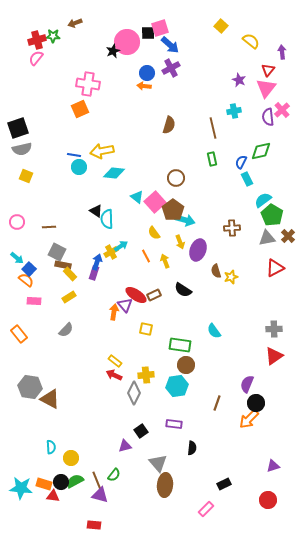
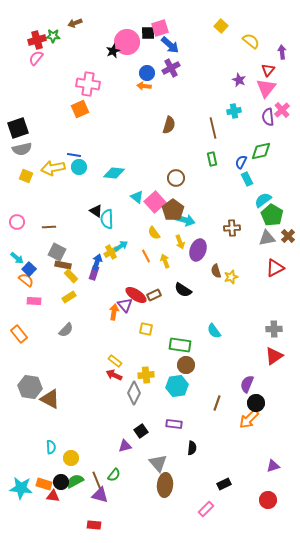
yellow arrow at (102, 151): moved 49 px left, 17 px down
yellow rectangle at (70, 274): moved 1 px right, 2 px down
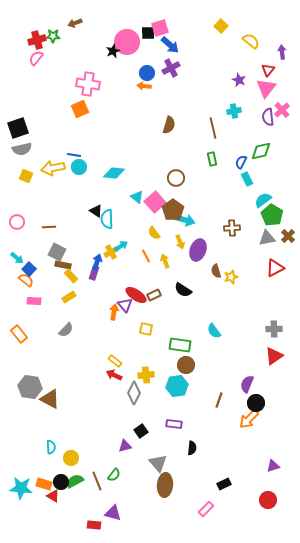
brown line at (217, 403): moved 2 px right, 3 px up
purple triangle at (100, 495): moved 13 px right, 18 px down
red triangle at (53, 496): rotated 24 degrees clockwise
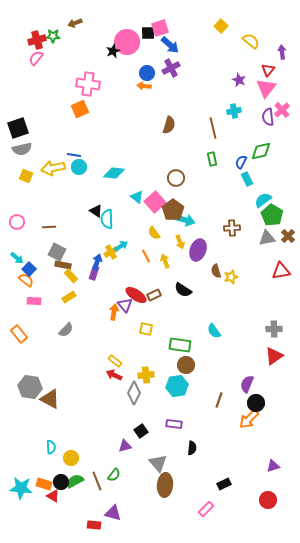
red triangle at (275, 268): moved 6 px right, 3 px down; rotated 18 degrees clockwise
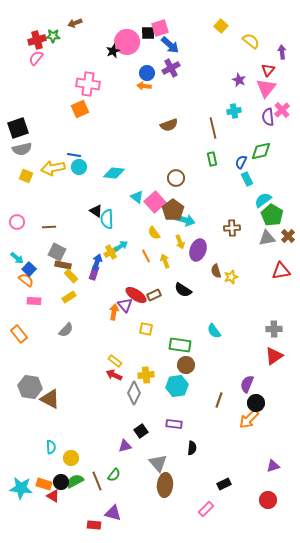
brown semicircle at (169, 125): rotated 54 degrees clockwise
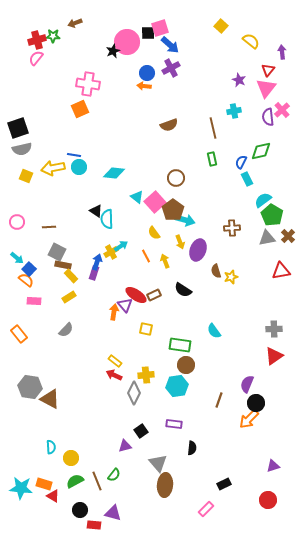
black circle at (61, 482): moved 19 px right, 28 px down
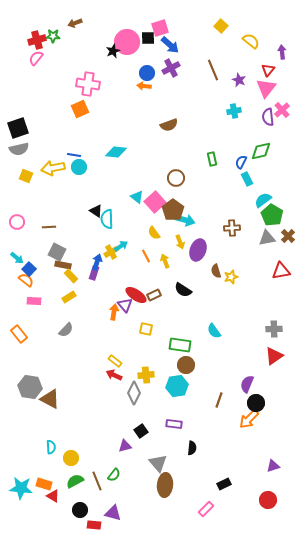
black square at (148, 33): moved 5 px down
brown line at (213, 128): moved 58 px up; rotated 10 degrees counterclockwise
gray semicircle at (22, 149): moved 3 px left
cyan diamond at (114, 173): moved 2 px right, 21 px up
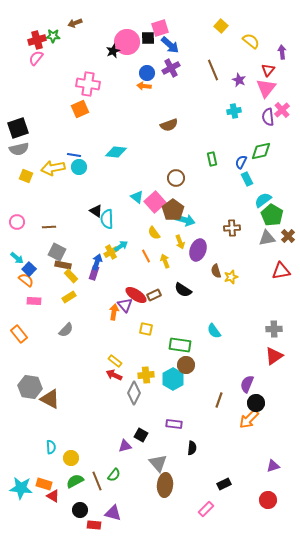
cyan hexagon at (177, 386): moved 4 px left, 7 px up; rotated 20 degrees counterclockwise
black square at (141, 431): moved 4 px down; rotated 24 degrees counterclockwise
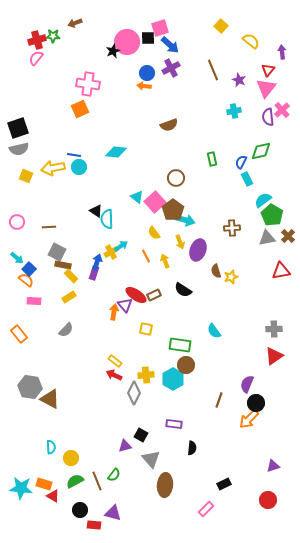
gray triangle at (158, 463): moved 7 px left, 4 px up
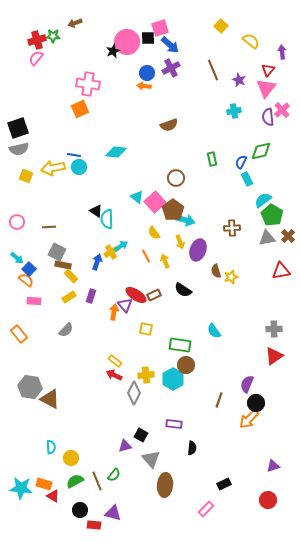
purple rectangle at (94, 273): moved 3 px left, 23 px down
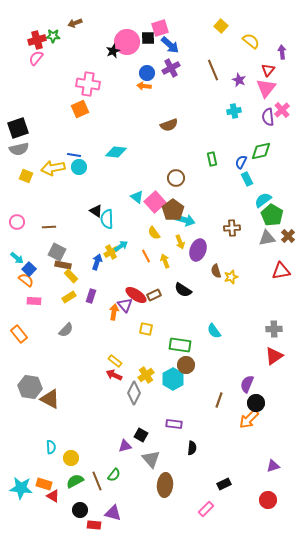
yellow cross at (146, 375): rotated 28 degrees counterclockwise
